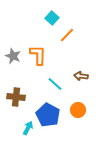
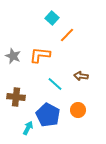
orange L-shape: moved 2 px right; rotated 85 degrees counterclockwise
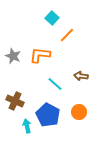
brown cross: moved 1 px left, 4 px down; rotated 18 degrees clockwise
orange circle: moved 1 px right, 2 px down
cyan arrow: moved 1 px left, 2 px up; rotated 40 degrees counterclockwise
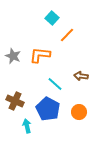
blue pentagon: moved 6 px up
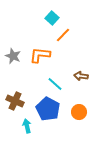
orange line: moved 4 px left
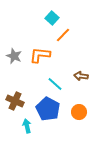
gray star: moved 1 px right
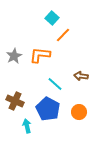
gray star: rotated 21 degrees clockwise
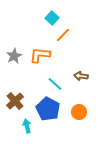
brown cross: rotated 24 degrees clockwise
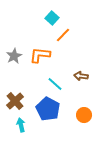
orange circle: moved 5 px right, 3 px down
cyan arrow: moved 6 px left, 1 px up
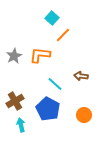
brown cross: rotated 12 degrees clockwise
